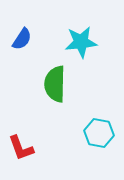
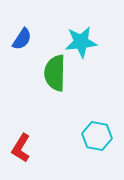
green semicircle: moved 11 px up
cyan hexagon: moved 2 px left, 3 px down
red L-shape: rotated 52 degrees clockwise
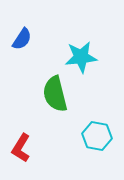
cyan star: moved 15 px down
green semicircle: moved 21 px down; rotated 15 degrees counterclockwise
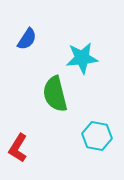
blue semicircle: moved 5 px right
cyan star: moved 1 px right, 1 px down
red L-shape: moved 3 px left
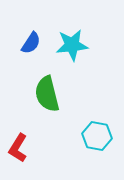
blue semicircle: moved 4 px right, 4 px down
cyan star: moved 10 px left, 13 px up
green semicircle: moved 8 px left
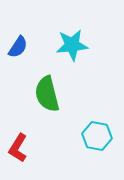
blue semicircle: moved 13 px left, 4 px down
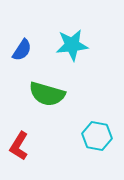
blue semicircle: moved 4 px right, 3 px down
green semicircle: rotated 60 degrees counterclockwise
red L-shape: moved 1 px right, 2 px up
